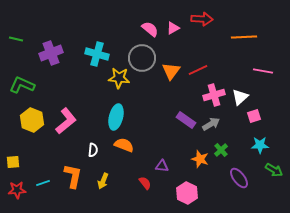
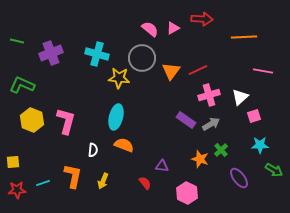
green line: moved 1 px right, 2 px down
pink cross: moved 5 px left
pink L-shape: rotated 36 degrees counterclockwise
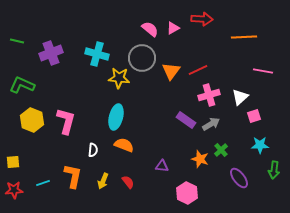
green arrow: rotated 66 degrees clockwise
red semicircle: moved 17 px left, 1 px up
red star: moved 3 px left
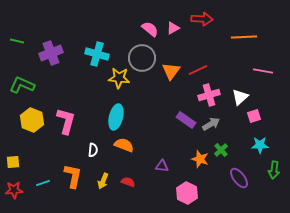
red semicircle: rotated 32 degrees counterclockwise
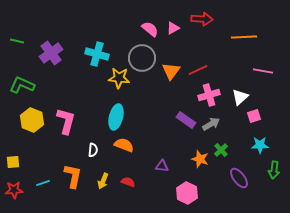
purple cross: rotated 15 degrees counterclockwise
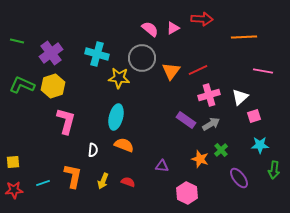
yellow hexagon: moved 21 px right, 34 px up; rotated 20 degrees clockwise
